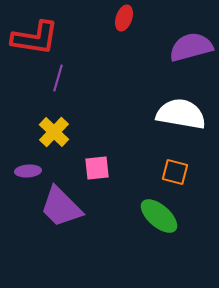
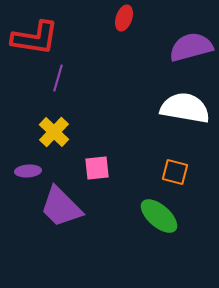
white semicircle: moved 4 px right, 6 px up
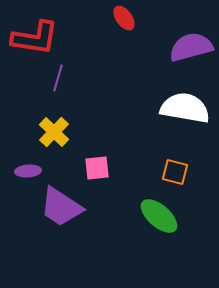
red ellipse: rotated 55 degrees counterclockwise
purple trapezoid: rotated 12 degrees counterclockwise
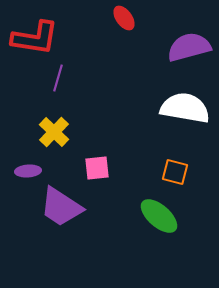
purple semicircle: moved 2 px left
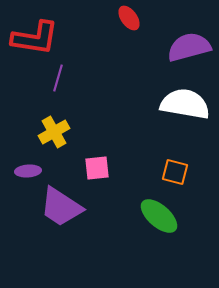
red ellipse: moved 5 px right
white semicircle: moved 4 px up
yellow cross: rotated 16 degrees clockwise
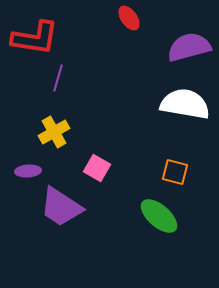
pink square: rotated 36 degrees clockwise
